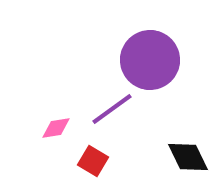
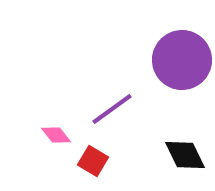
purple circle: moved 32 px right
pink diamond: moved 7 px down; rotated 60 degrees clockwise
black diamond: moved 3 px left, 2 px up
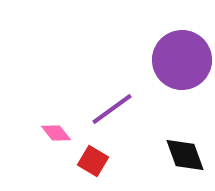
pink diamond: moved 2 px up
black diamond: rotated 6 degrees clockwise
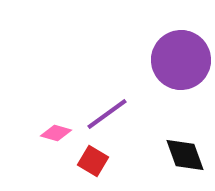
purple circle: moved 1 px left
purple line: moved 5 px left, 5 px down
pink diamond: rotated 36 degrees counterclockwise
